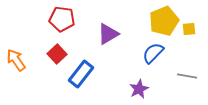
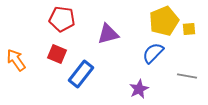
purple triangle: rotated 15 degrees clockwise
red square: rotated 24 degrees counterclockwise
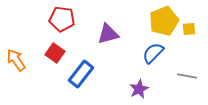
red square: moved 2 px left, 1 px up; rotated 12 degrees clockwise
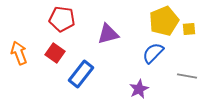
orange arrow: moved 3 px right, 7 px up; rotated 15 degrees clockwise
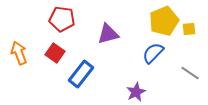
gray line: moved 3 px right, 3 px up; rotated 24 degrees clockwise
purple star: moved 3 px left, 3 px down
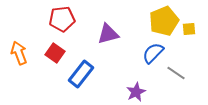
red pentagon: rotated 15 degrees counterclockwise
gray line: moved 14 px left
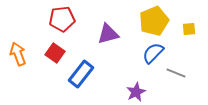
yellow pentagon: moved 10 px left
orange arrow: moved 1 px left, 1 px down
gray line: rotated 12 degrees counterclockwise
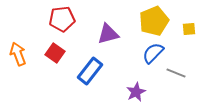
blue rectangle: moved 9 px right, 3 px up
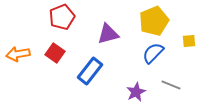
red pentagon: moved 2 px up; rotated 15 degrees counterclockwise
yellow square: moved 12 px down
orange arrow: rotated 80 degrees counterclockwise
gray line: moved 5 px left, 12 px down
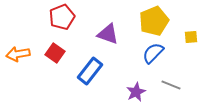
purple triangle: rotated 35 degrees clockwise
yellow square: moved 2 px right, 4 px up
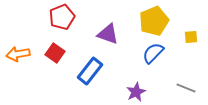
gray line: moved 15 px right, 3 px down
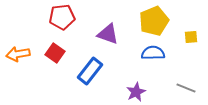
red pentagon: rotated 15 degrees clockwise
blue semicircle: rotated 45 degrees clockwise
